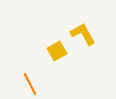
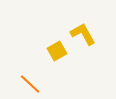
orange line: rotated 20 degrees counterclockwise
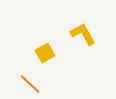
yellow square: moved 12 px left, 2 px down
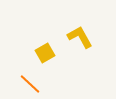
yellow L-shape: moved 3 px left, 3 px down
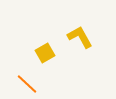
orange line: moved 3 px left
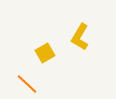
yellow L-shape: rotated 120 degrees counterclockwise
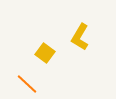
yellow square: rotated 24 degrees counterclockwise
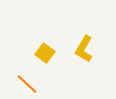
yellow L-shape: moved 4 px right, 12 px down
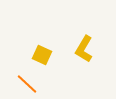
yellow square: moved 3 px left, 2 px down; rotated 12 degrees counterclockwise
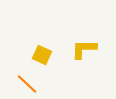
yellow L-shape: rotated 60 degrees clockwise
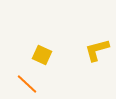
yellow L-shape: moved 13 px right, 1 px down; rotated 16 degrees counterclockwise
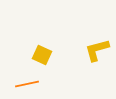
orange line: rotated 55 degrees counterclockwise
